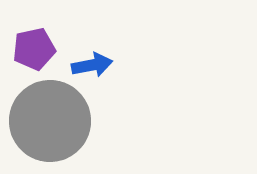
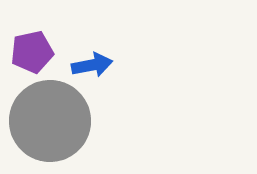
purple pentagon: moved 2 px left, 3 px down
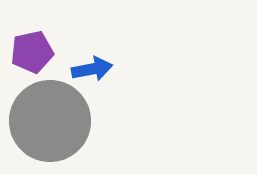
blue arrow: moved 4 px down
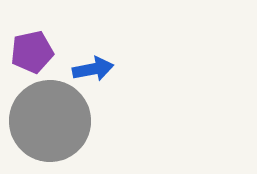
blue arrow: moved 1 px right
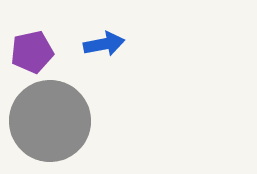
blue arrow: moved 11 px right, 25 px up
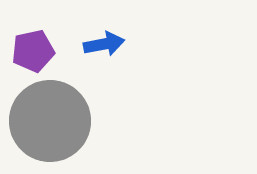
purple pentagon: moved 1 px right, 1 px up
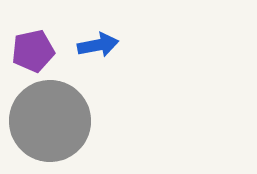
blue arrow: moved 6 px left, 1 px down
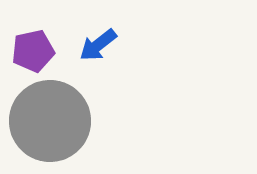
blue arrow: rotated 153 degrees clockwise
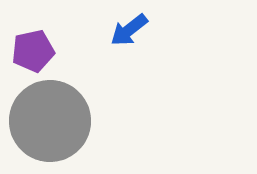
blue arrow: moved 31 px right, 15 px up
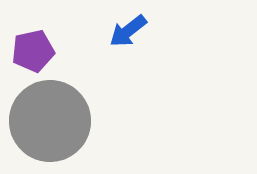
blue arrow: moved 1 px left, 1 px down
